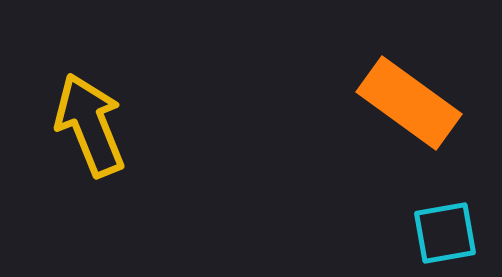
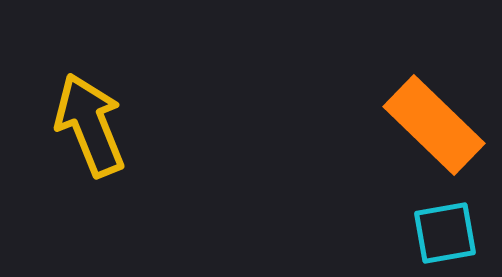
orange rectangle: moved 25 px right, 22 px down; rotated 8 degrees clockwise
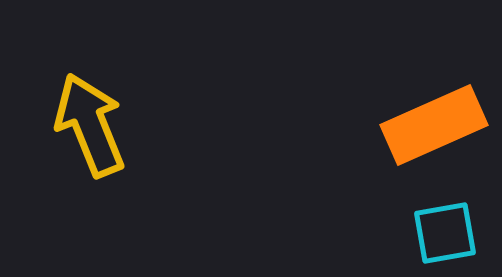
orange rectangle: rotated 68 degrees counterclockwise
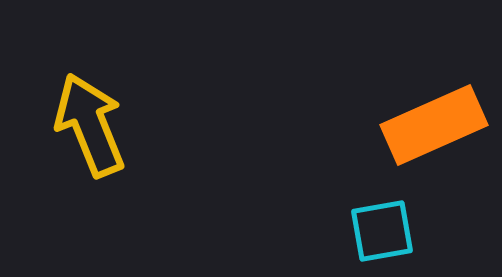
cyan square: moved 63 px left, 2 px up
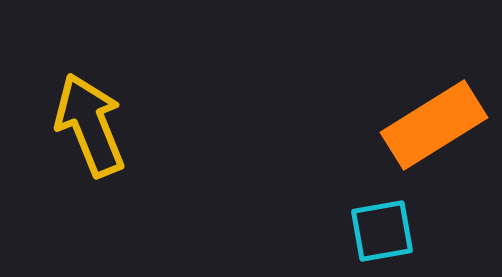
orange rectangle: rotated 8 degrees counterclockwise
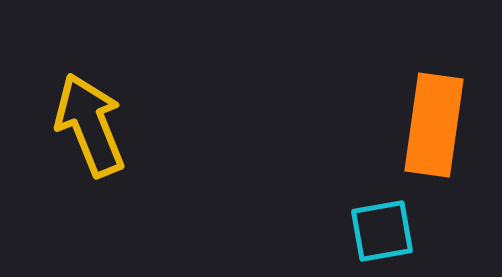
orange rectangle: rotated 50 degrees counterclockwise
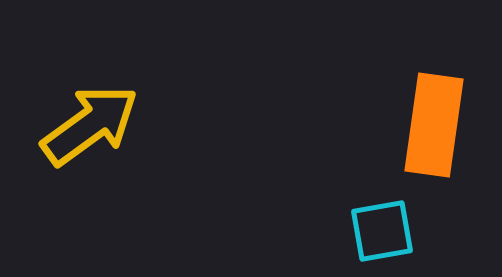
yellow arrow: rotated 76 degrees clockwise
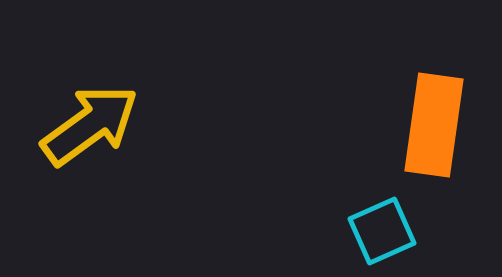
cyan square: rotated 14 degrees counterclockwise
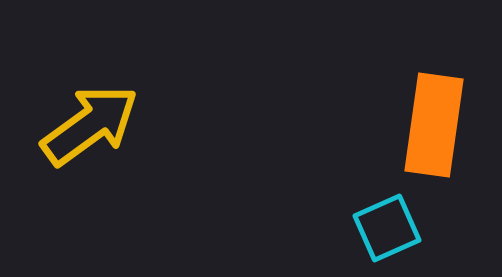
cyan square: moved 5 px right, 3 px up
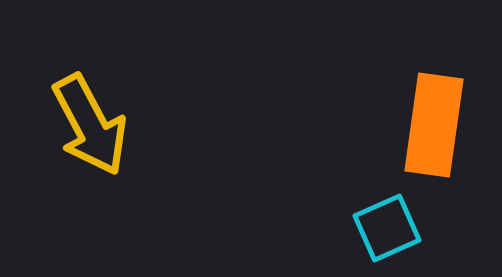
yellow arrow: rotated 98 degrees clockwise
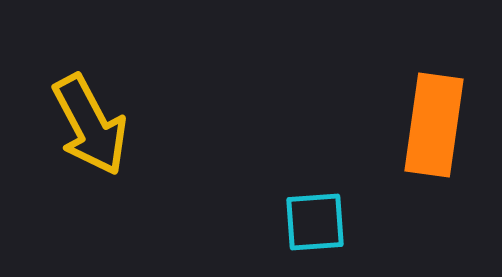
cyan square: moved 72 px left, 6 px up; rotated 20 degrees clockwise
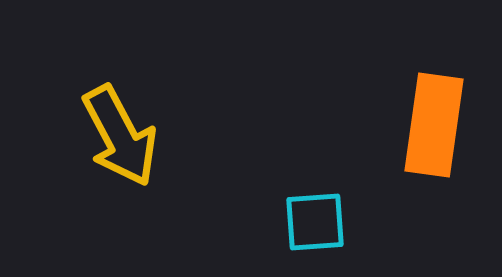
yellow arrow: moved 30 px right, 11 px down
